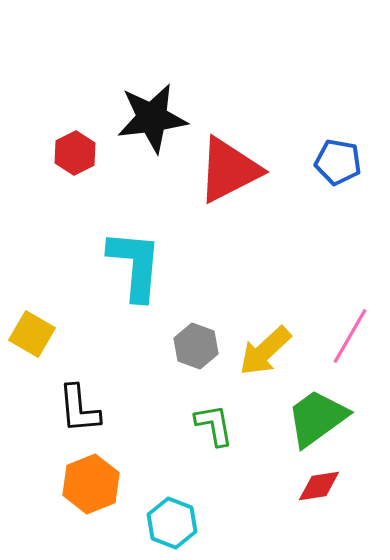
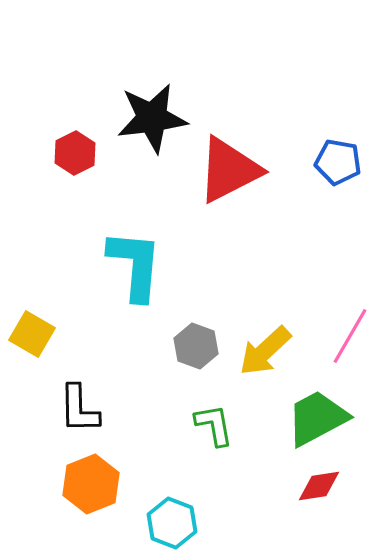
black L-shape: rotated 4 degrees clockwise
green trapezoid: rotated 8 degrees clockwise
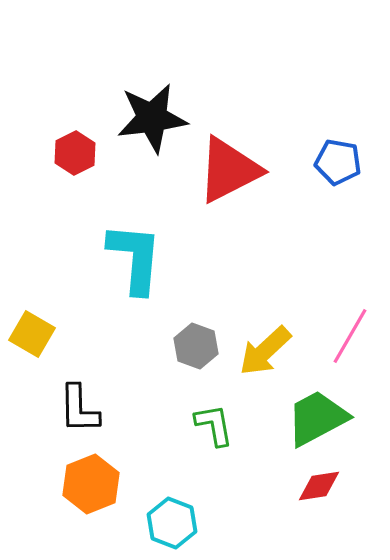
cyan L-shape: moved 7 px up
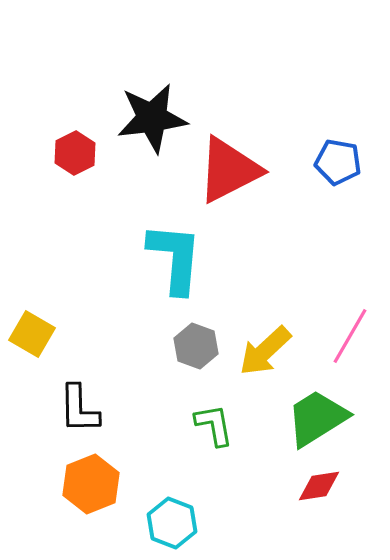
cyan L-shape: moved 40 px right
green trapezoid: rotated 4 degrees counterclockwise
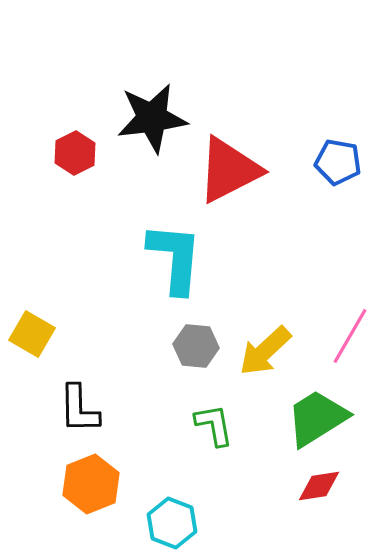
gray hexagon: rotated 15 degrees counterclockwise
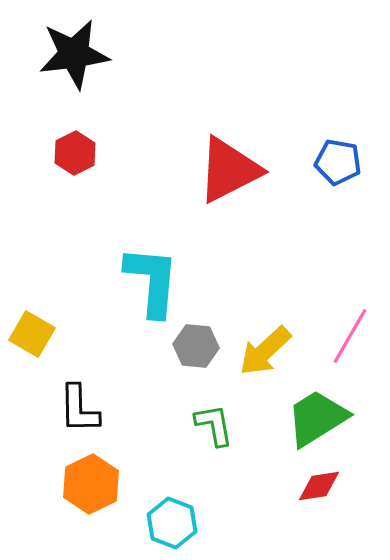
black star: moved 78 px left, 64 px up
cyan L-shape: moved 23 px left, 23 px down
orange hexagon: rotated 4 degrees counterclockwise
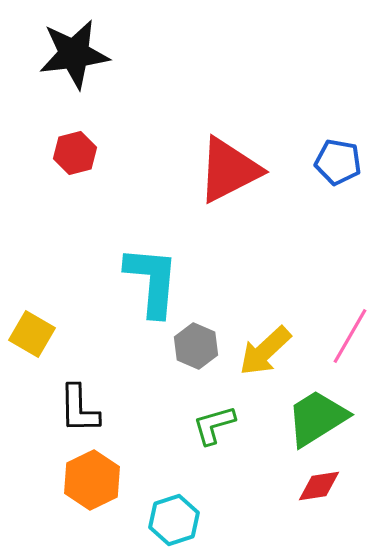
red hexagon: rotated 12 degrees clockwise
gray hexagon: rotated 18 degrees clockwise
green L-shape: rotated 96 degrees counterclockwise
orange hexagon: moved 1 px right, 4 px up
cyan hexagon: moved 2 px right, 3 px up; rotated 21 degrees clockwise
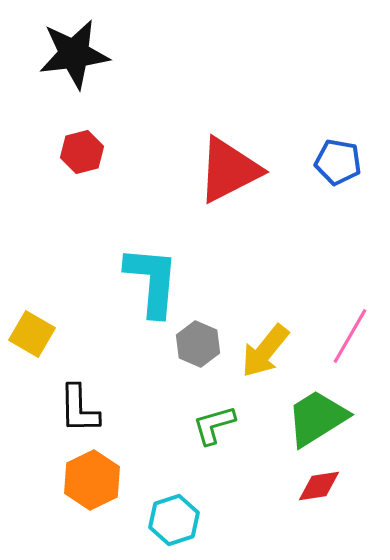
red hexagon: moved 7 px right, 1 px up
gray hexagon: moved 2 px right, 2 px up
yellow arrow: rotated 8 degrees counterclockwise
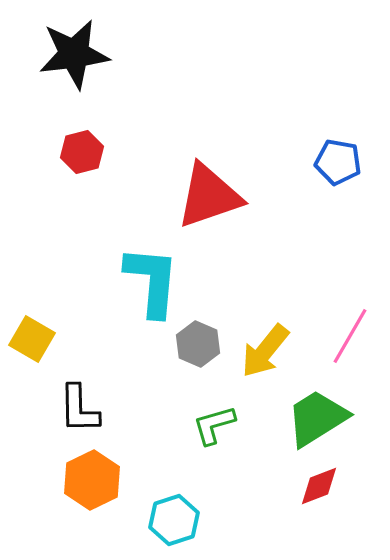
red triangle: moved 20 px left, 26 px down; rotated 8 degrees clockwise
yellow square: moved 5 px down
red diamond: rotated 12 degrees counterclockwise
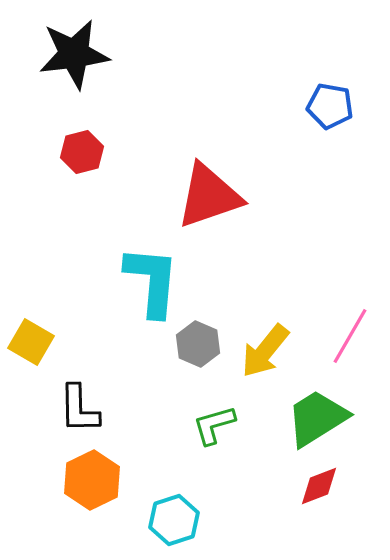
blue pentagon: moved 8 px left, 56 px up
yellow square: moved 1 px left, 3 px down
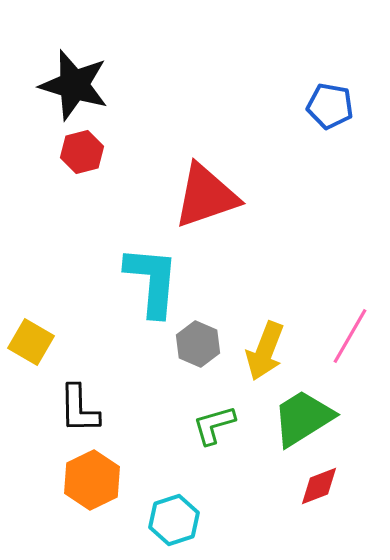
black star: moved 31 px down; rotated 24 degrees clockwise
red triangle: moved 3 px left
yellow arrow: rotated 18 degrees counterclockwise
green trapezoid: moved 14 px left
